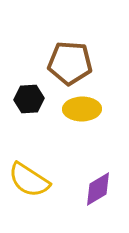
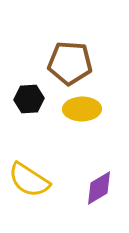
purple diamond: moved 1 px right, 1 px up
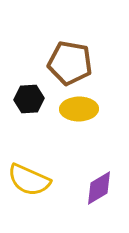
brown pentagon: rotated 6 degrees clockwise
yellow ellipse: moved 3 px left
yellow semicircle: rotated 9 degrees counterclockwise
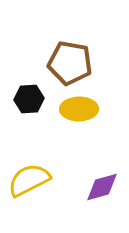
yellow semicircle: rotated 129 degrees clockwise
purple diamond: moved 3 px right, 1 px up; rotated 15 degrees clockwise
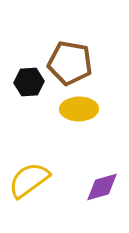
black hexagon: moved 17 px up
yellow semicircle: rotated 9 degrees counterclockwise
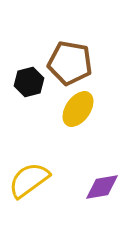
black hexagon: rotated 12 degrees counterclockwise
yellow ellipse: moved 1 px left; rotated 54 degrees counterclockwise
purple diamond: rotated 6 degrees clockwise
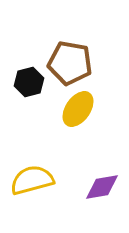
yellow semicircle: moved 3 px right; rotated 21 degrees clockwise
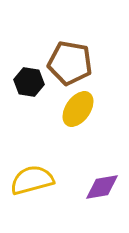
black hexagon: rotated 24 degrees clockwise
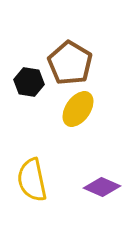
brown pentagon: rotated 21 degrees clockwise
yellow semicircle: rotated 87 degrees counterclockwise
purple diamond: rotated 33 degrees clockwise
